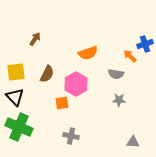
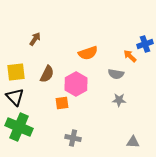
gray cross: moved 2 px right, 2 px down
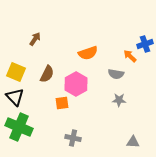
yellow square: rotated 30 degrees clockwise
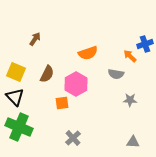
gray star: moved 11 px right
gray cross: rotated 35 degrees clockwise
